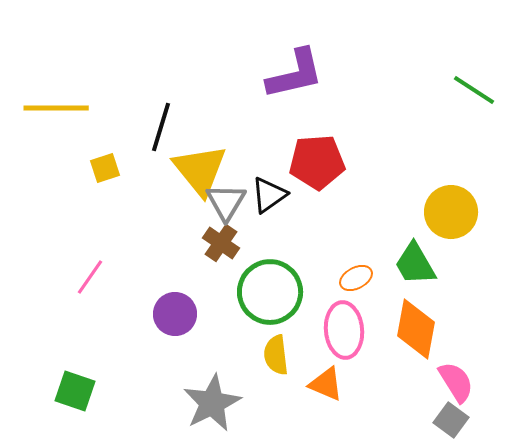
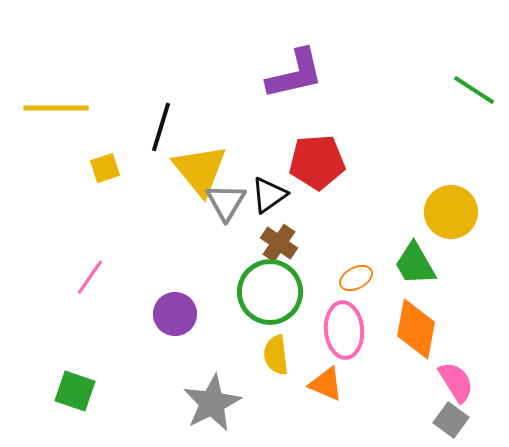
brown cross: moved 58 px right
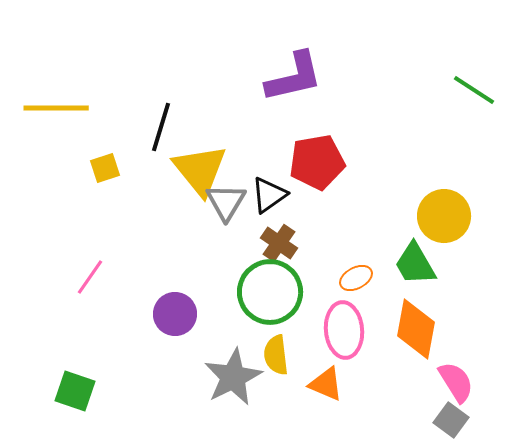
purple L-shape: moved 1 px left, 3 px down
red pentagon: rotated 6 degrees counterclockwise
yellow circle: moved 7 px left, 4 px down
gray star: moved 21 px right, 26 px up
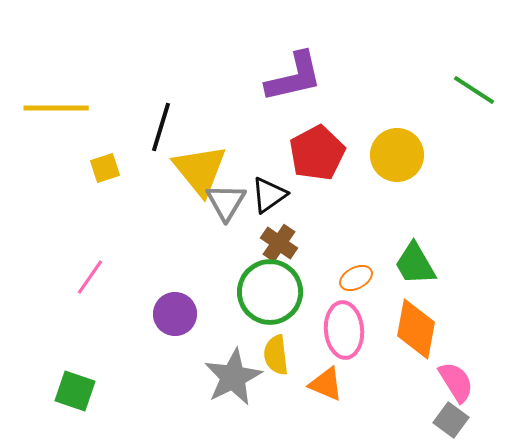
red pentagon: moved 9 px up; rotated 18 degrees counterclockwise
yellow circle: moved 47 px left, 61 px up
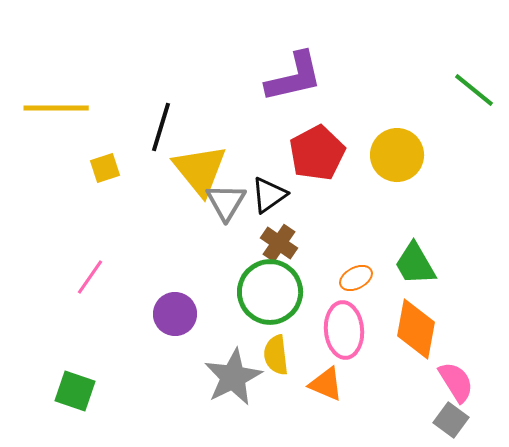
green line: rotated 6 degrees clockwise
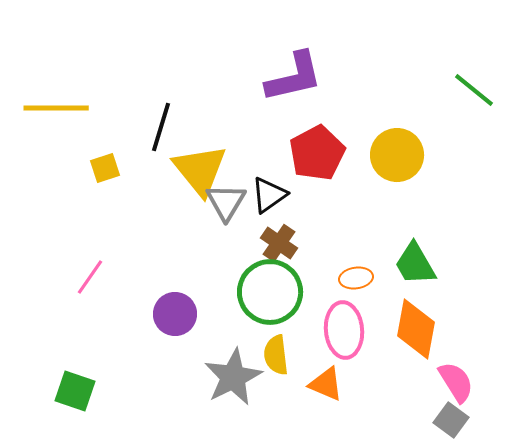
orange ellipse: rotated 20 degrees clockwise
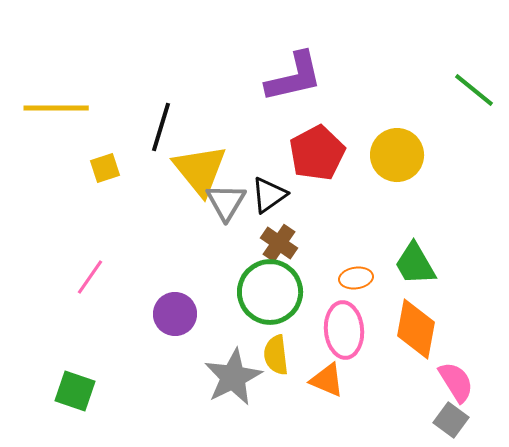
orange triangle: moved 1 px right, 4 px up
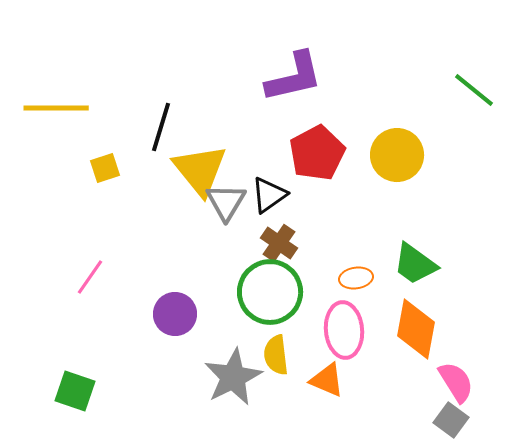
green trapezoid: rotated 24 degrees counterclockwise
